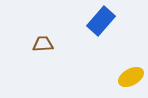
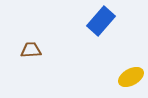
brown trapezoid: moved 12 px left, 6 px down
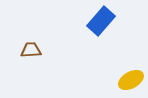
yellow ellipse: moved 3 px down
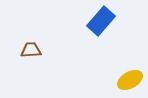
yellow ellipse: moved 1 px left
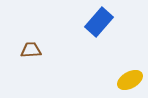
blue rectangle: moved 2 px left, 1 px down
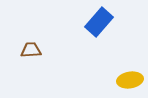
yellow ellipse: rotated 20 degrees clockwise
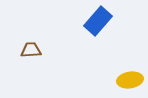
blue rectangle: moved 1 px left, 1 px up
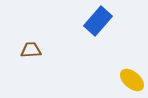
yellow ellipse: moved 2 px right; rotated 50 degrees clockwise
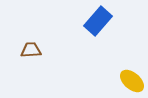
yellow ellipse: moved 1 px down
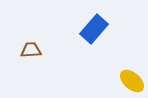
blue rectangle: moved 4 px left, 8 px down
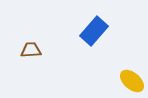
blue rectangle: moved 2 px down
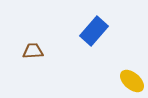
brown trapezoid: moved 2 px right, 1 px down
